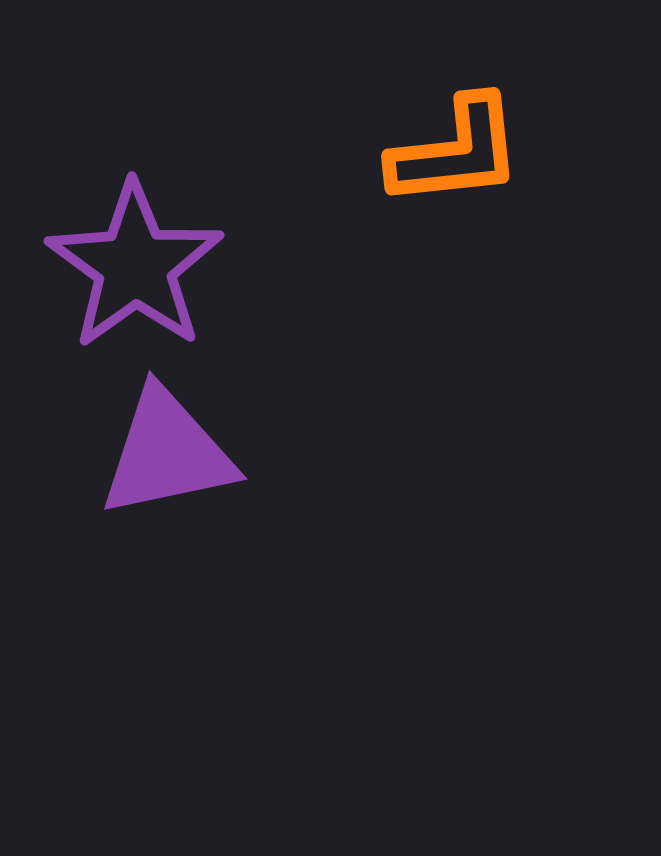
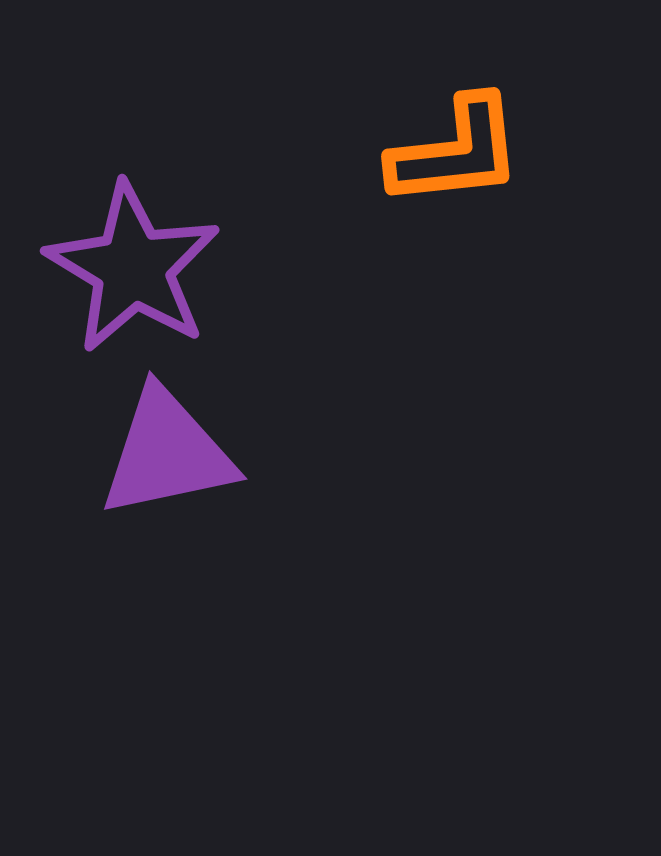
purple star: moved 2 px left, 2 px down; rotated 5 degrees counterclockwise
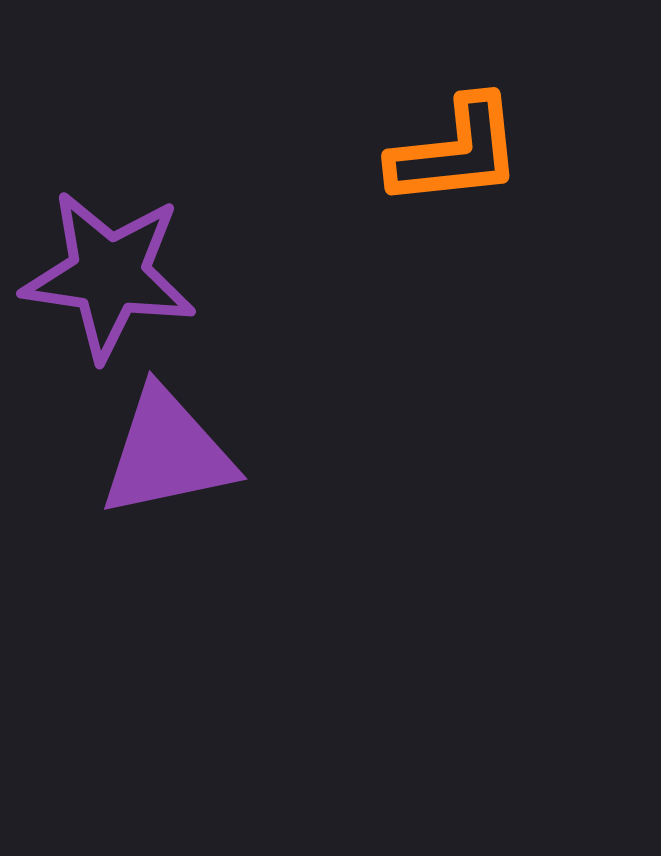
purple star: moved 24 px left, 7 px down; rotated 23 degrees counterclockwise
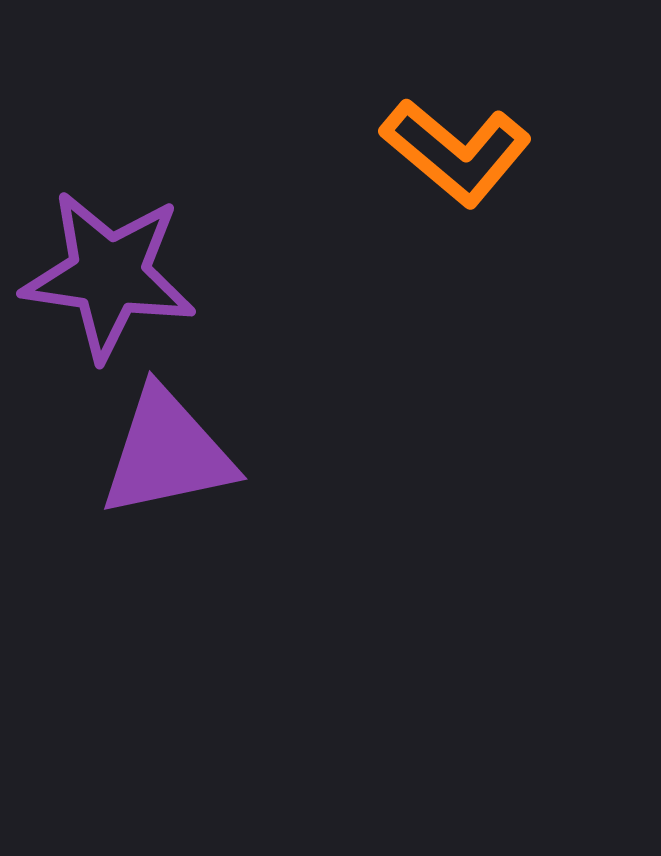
orange L-shape: rotated 46 degrees clockwise
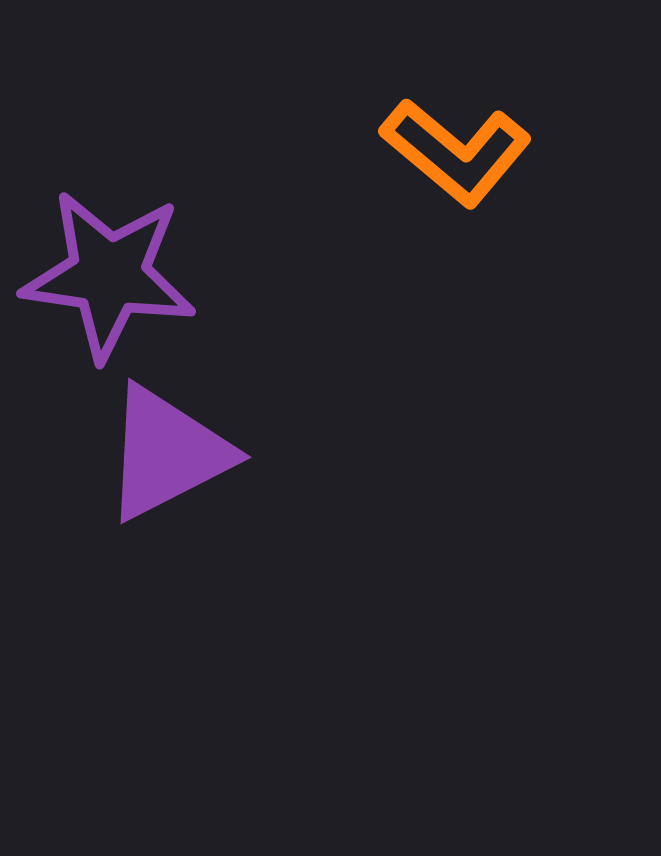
purple triangle: rotated 15 degrees counterclockwise
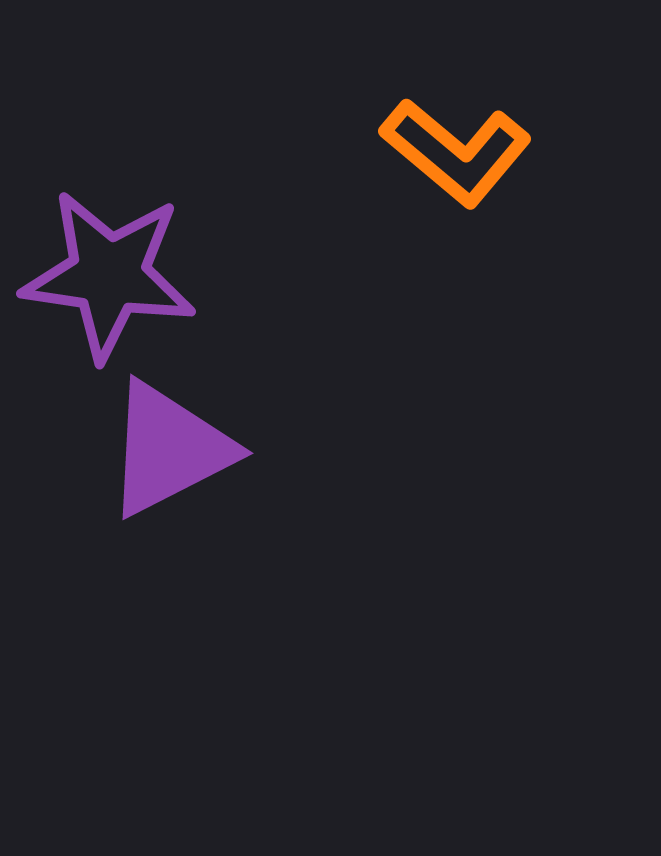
purple triangle: moved 2 px right, 4 px up
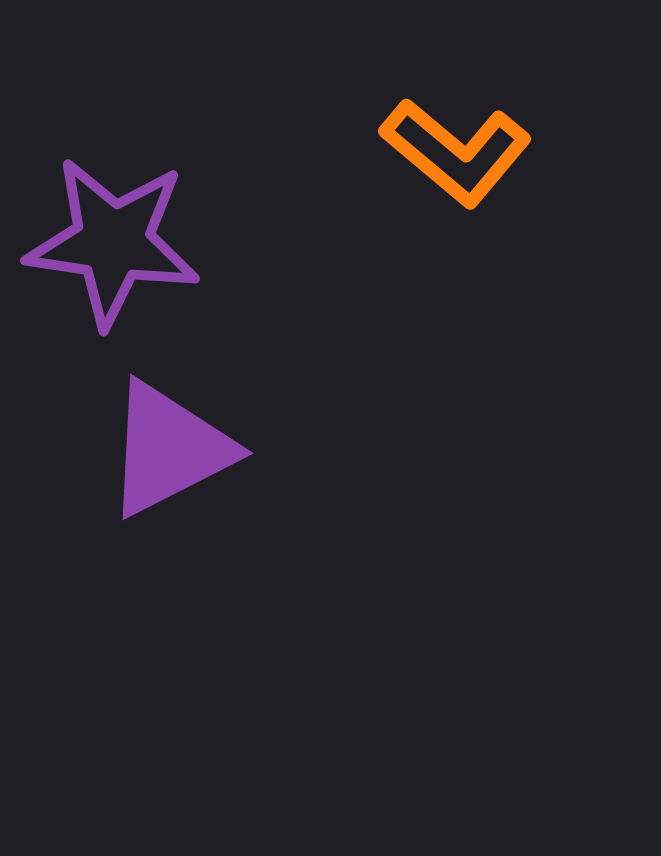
purple star: moved 4 px right, 33 px up
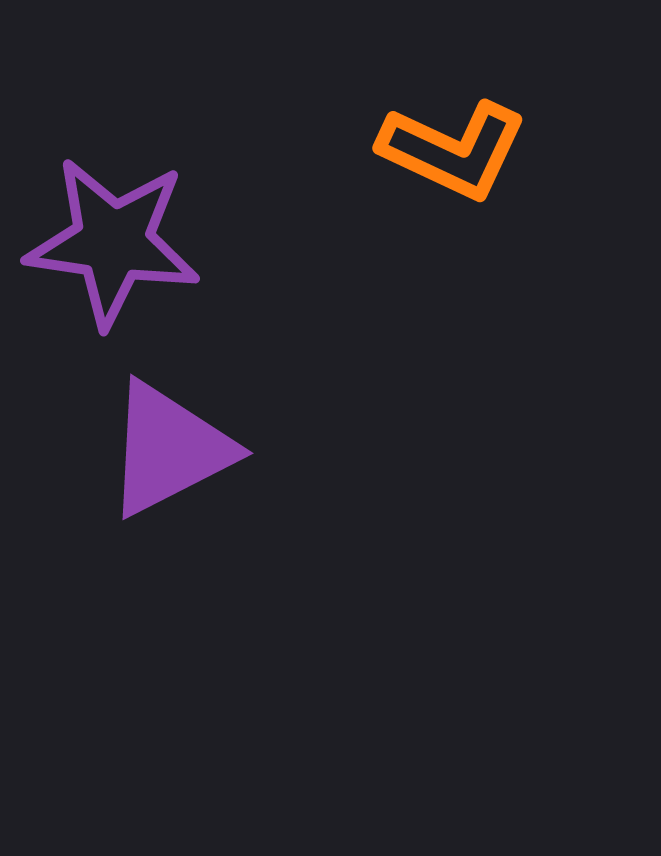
orange L-shape: moved 3 px left, 2 px up; rotated 15 degrees counterclockwise
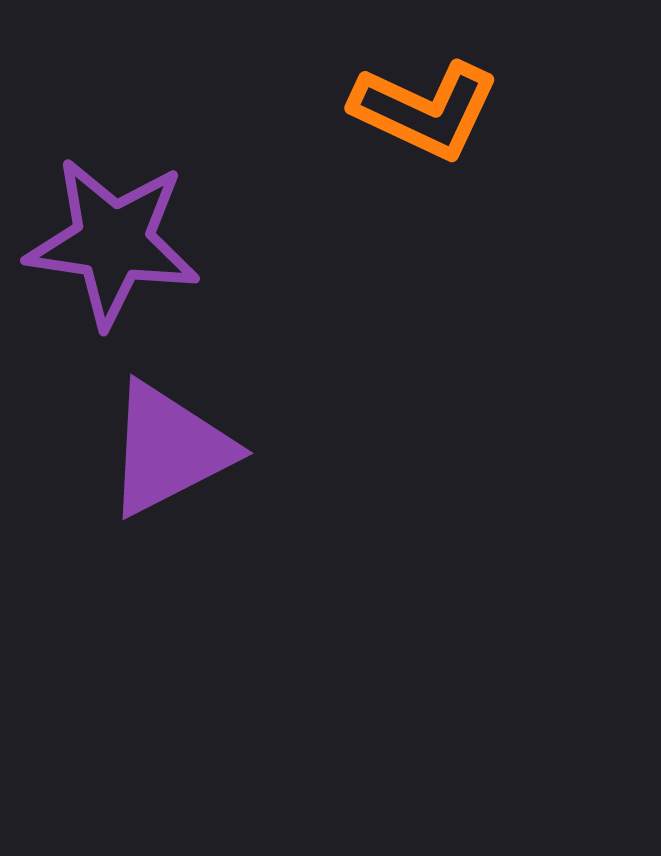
orange L-shape: moved 28 px left, 40 px up
